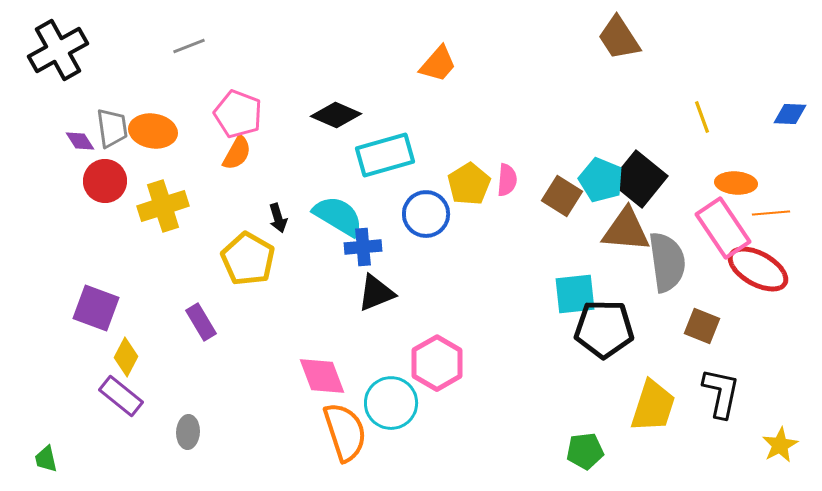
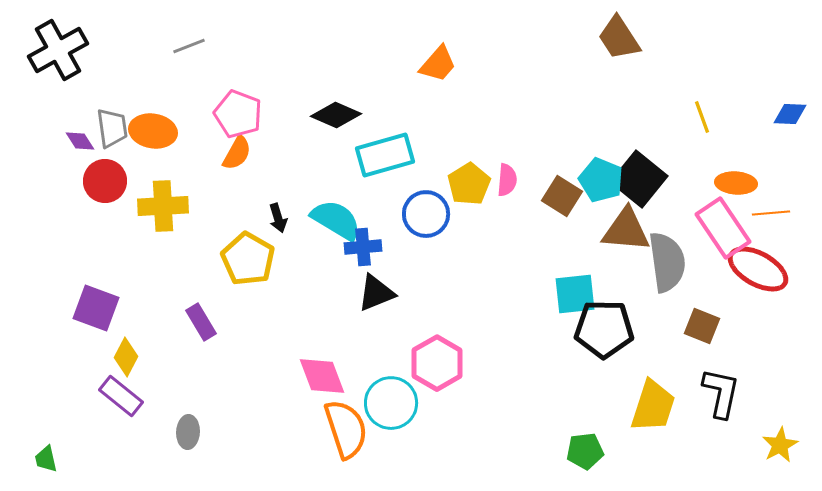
yellow cross at (163, 206): rotated 15 degrees clockwise
cyan semicircle at (338, 216): moved 2 px left, 4 px down
orange semicircle at (345, 432): moved 1 px right, 3 px up
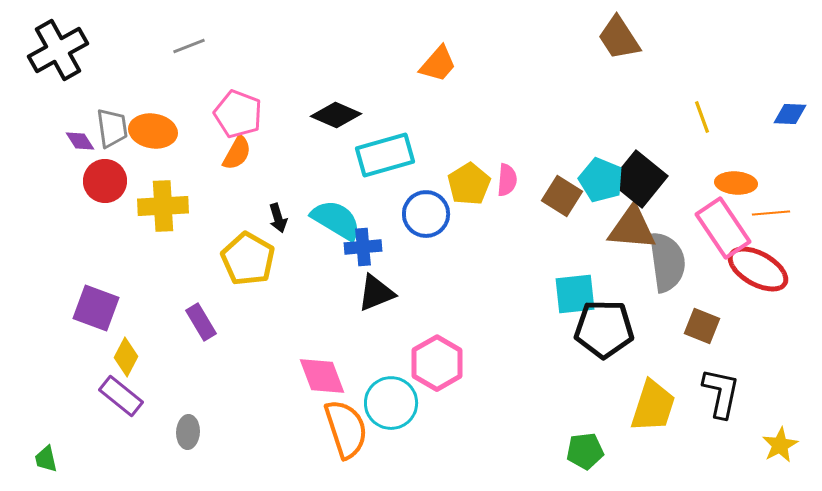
brown triangle at (626, 230): moved 6 px right, 2 px up
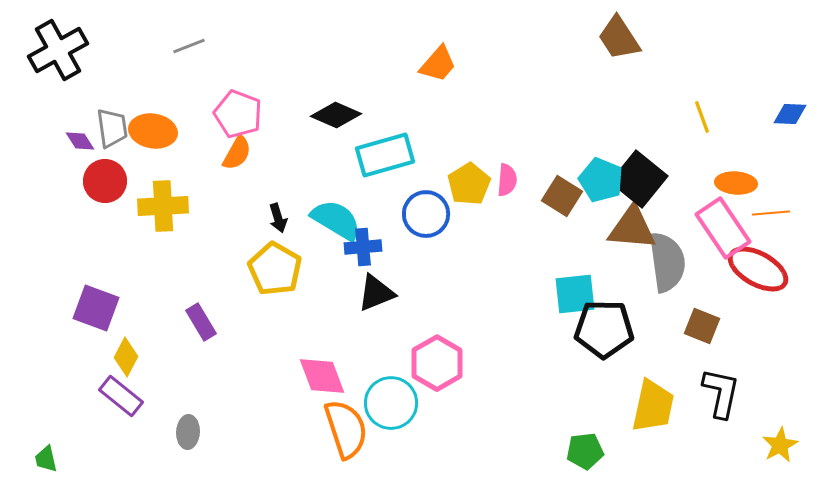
yellow pentagon at (248, 259): moved 27 px right, 10 px down
yellow trapezoid at (653, 406): rotated 6 degrees counterclockwise
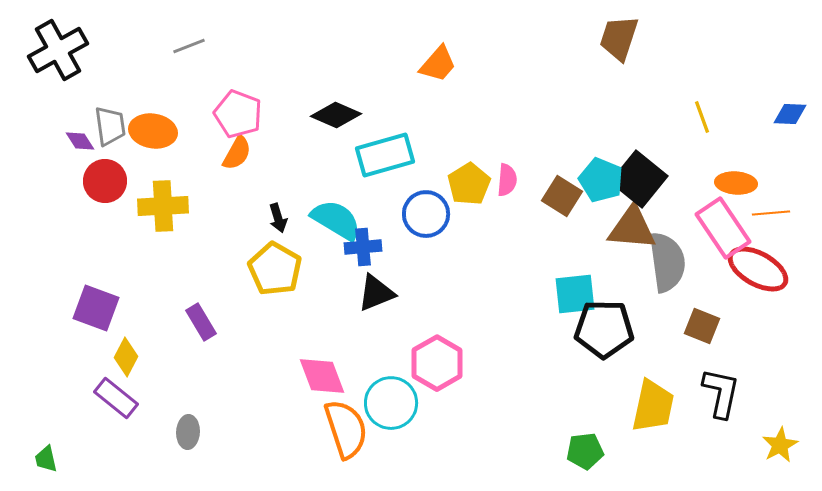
brown trapezoid at (619, 38): rotated 51 degrees clockwise
gray trapezoid at (112, 128): moved 2 px left, 2 px up
purple rectangle at (121, 396): moved 5 px left, 2 px down
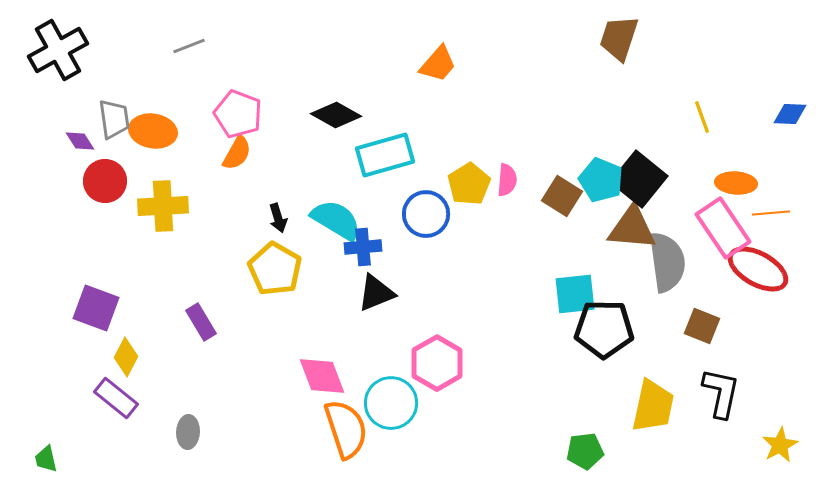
black diamond at (336, 115): rotated 6 degrees clockwise
gray trapezoid at (110, 126): moved 4 px right, 7 px up
